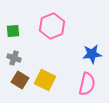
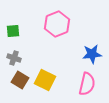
pink hexagon: moved 5 px right, 2 px up
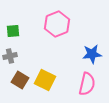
gray cross: moved 4 px left, 2 px up; rotated 32 degrees counterclockwise
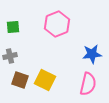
green square: moved 4 px up
brown square: rotated 12 degrees counterclockwise
pink semicircle: moved 1 px right
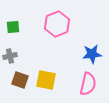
yellow square: moved 1 px right; rotated 15 degrees counterclockwise
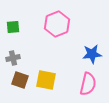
gray cross: moved 3 px right, 2 px down
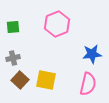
brown square: rotated 24 degrees clockwise
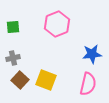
yellow square: rotated 10 degrees clockwise
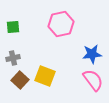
pink hexagon: moved 4 px right; rotated 10 degrees clockwise
yellow square: moved 1 px left, 4 px up
pink semicircle: moved 5 px right, 4 px up; rotated 50 degrees counterclockwise
